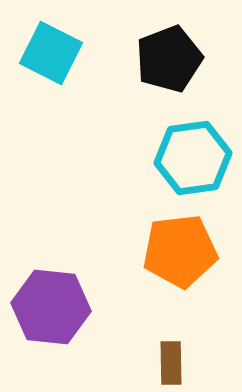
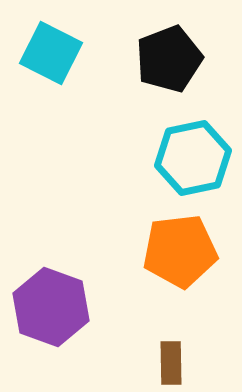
cyan hexagon: rotated 4 degrees counterclockwise
purple hexagon: rotated 14 degrees clockwise
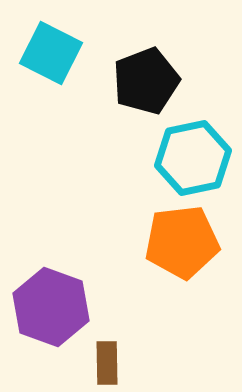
black pentagon: moved 23 px left, 22 px down
orange pentagon: moved 2 px right, 9 px up
brown rectangle: moved 64 px left
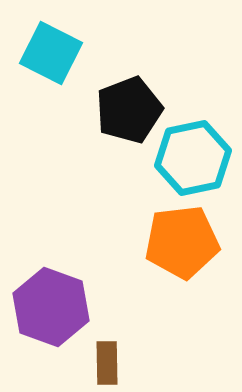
black pentagon: moved 17 px left, 29 px down
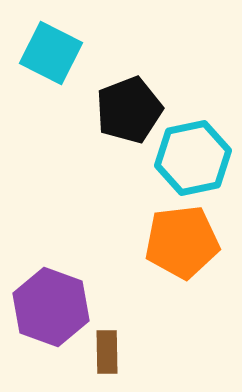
brown rectangle: moved 11 px up
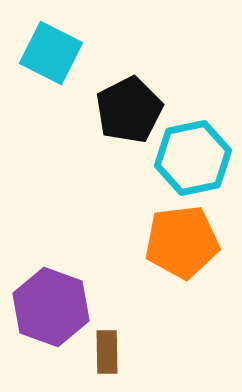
black pentagon: rotated 6 degrees counterclockwise
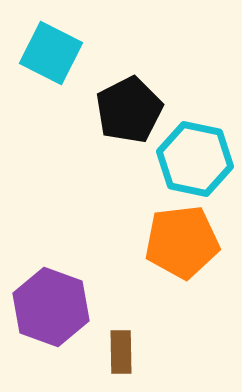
cyan hexagon: moved 2 px right, 1 px down; rotated 24 degrees clockwise
brown rectangle: moved 14 px right
